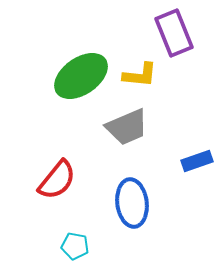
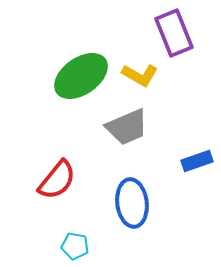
yellow L-shape: rotated 24 degrees clockwise
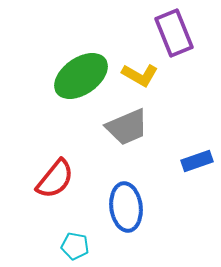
red semicircle: moved 2 px left, 1 px up
blue ellipse: moved 6 px left, 4 px down
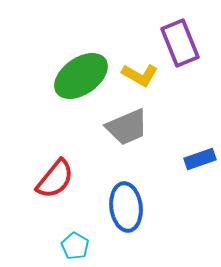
purple rectangle: moved 6 px right, 10 px down
blue rectangle: moved 3 px right, 2 px up
cyan pentagon: rotated 20 degrees clockwise
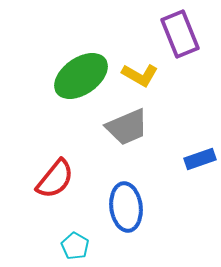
purple rectangle: moved 9 px up
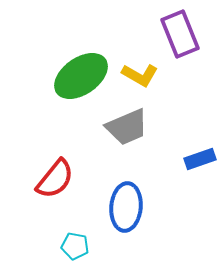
blue ellipse: rotated 12 degrees clockwise
cyan pentagon: rotated 20 degrees counterclockwise
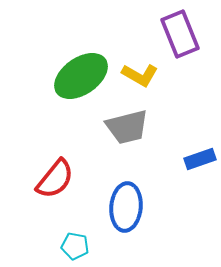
gray trapezoid: rotated 9 degrees clockwise
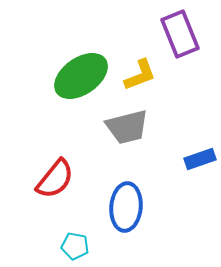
yellow L-shape: rotated 51 degrees counterclockwise
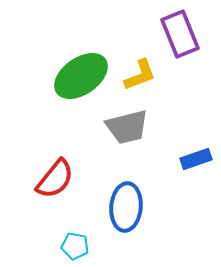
blue rectangle: moved 4 px left
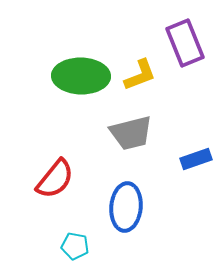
purple rectangle: moved 5 px right, 9 px down
green ellipse: rotated 36 degrees clockwise
gray trapezoid: moved 4 px right, 6 px down
